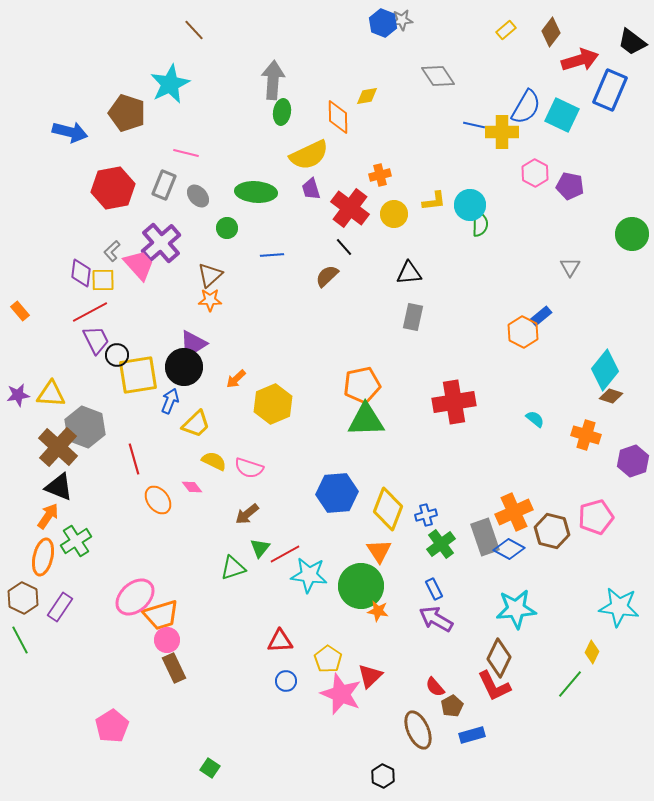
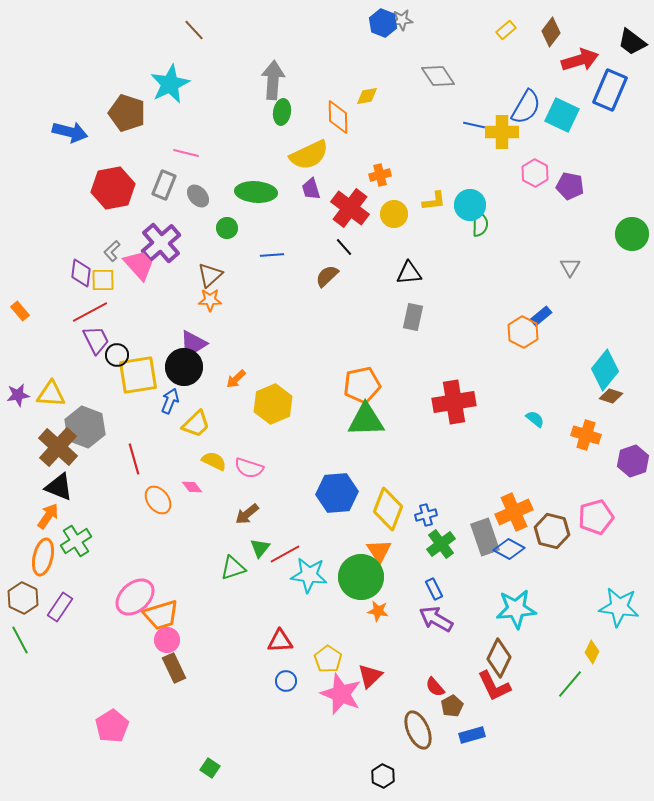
green circle at (361, 586): moved 9 px up
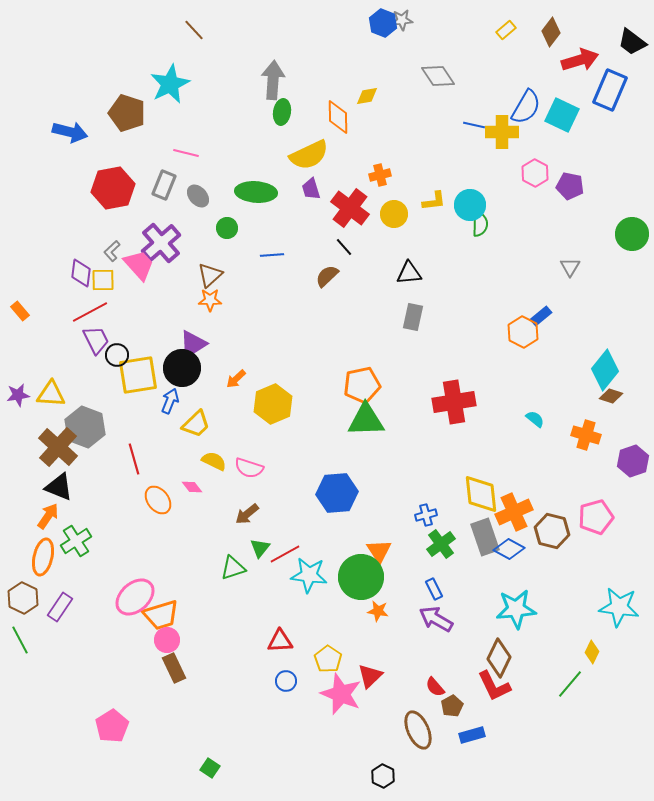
black circle at (184, 367): moved 2 px left, 1 px down
yellow diamond at (388, 509): moved 93 px right, 15 px up; rotated 27 degrees counterclockwise
